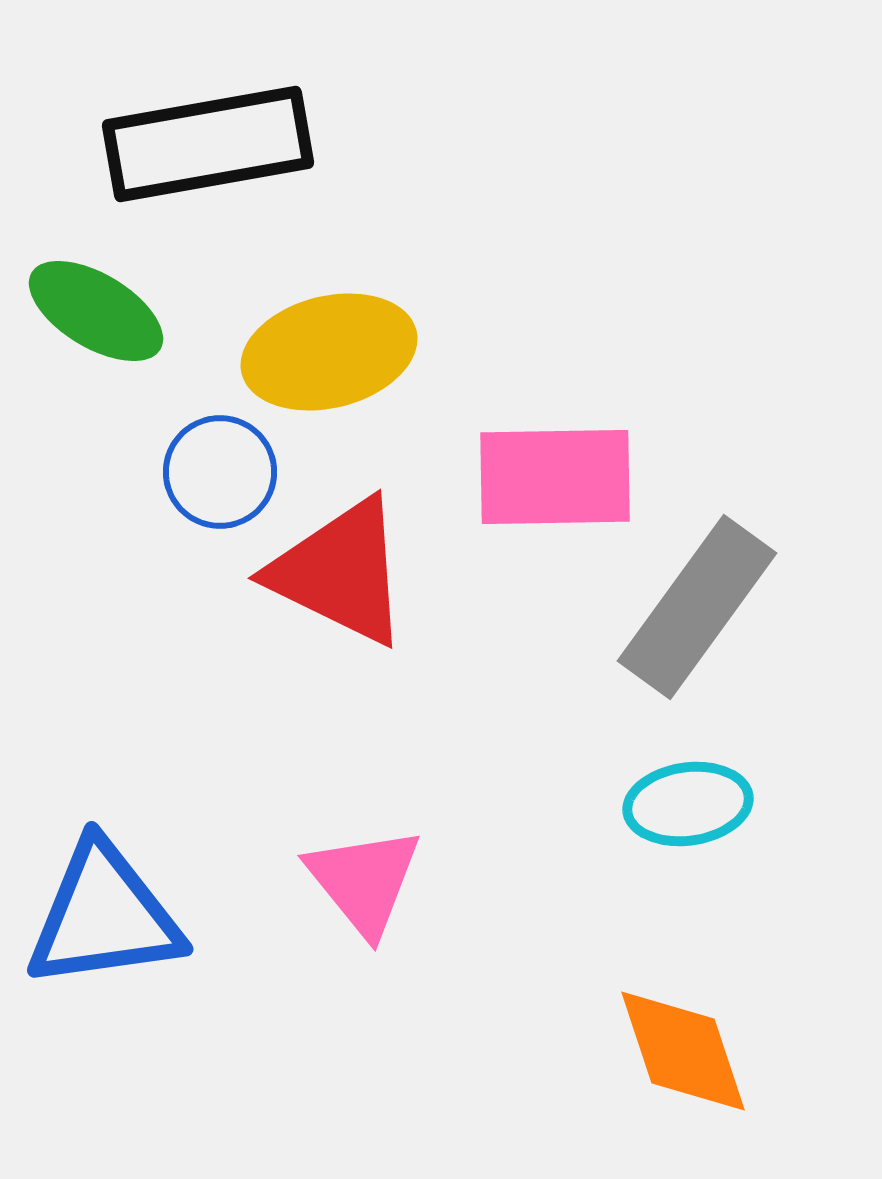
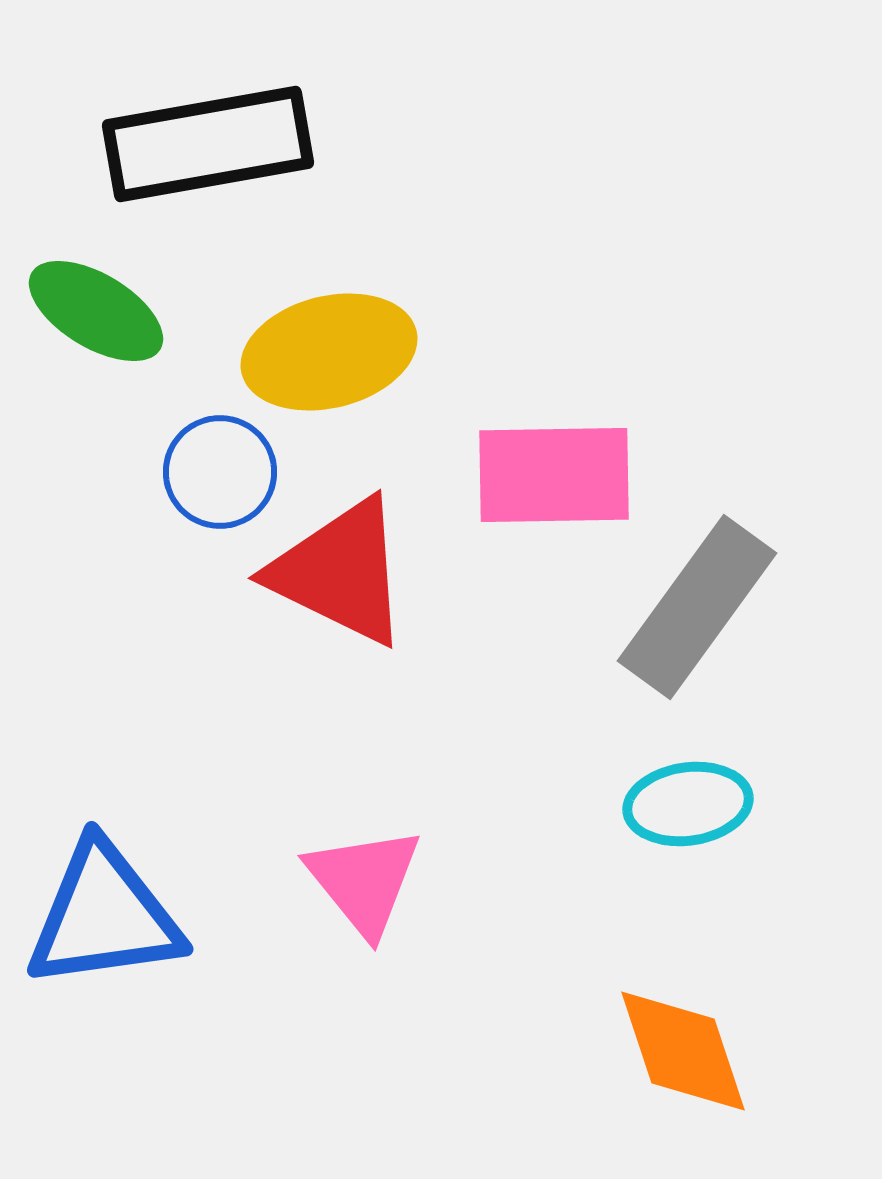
pink rectangle: moved 1 px left, 2 px up
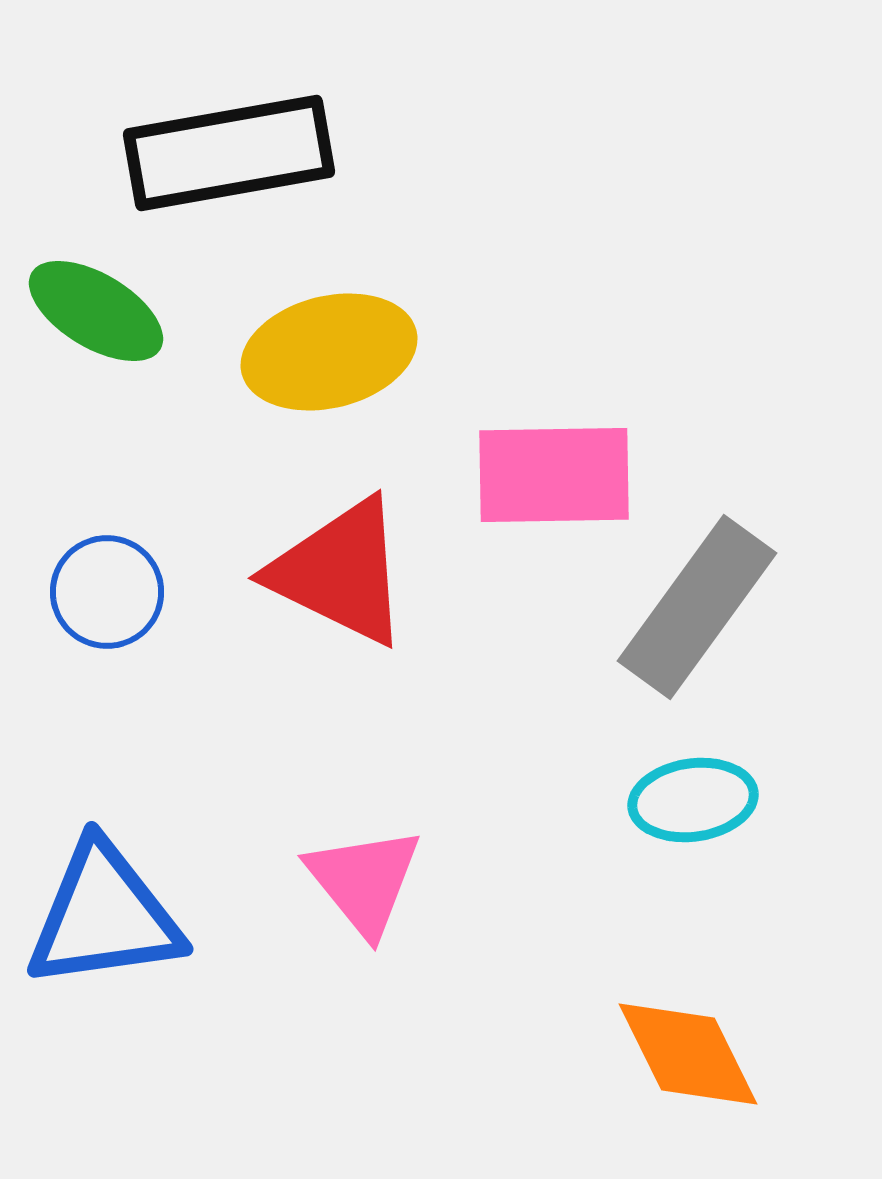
black rectangle: moved 21 px right, 9 px down
blue circle: moved 113 px left, 120 px down
cyan ellipse: moved 5 px right, 4 px up
orange diamond: moved 5 px right, 3 px down; rotated 8 degrees counterclockwise
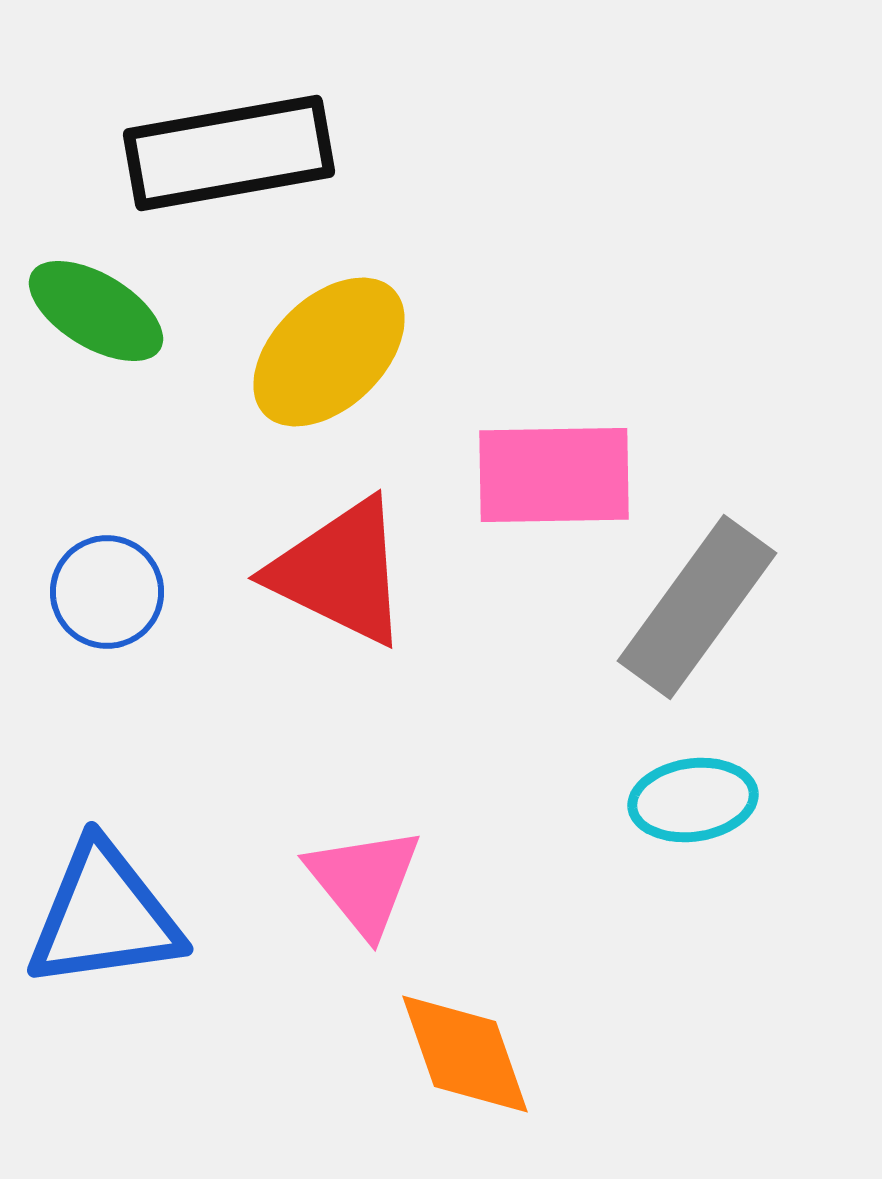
yellow ellipse: rotated 30 degrees counterclockwise
orange diamond: moved 223 px left; rotated 7 degrees clockwise
